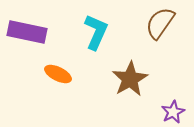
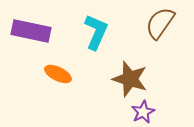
purple rectangle: moved 4 px right, 1 px up
brown star: rotated 24 degrees counterclockwise
purple star: moved 30 px left
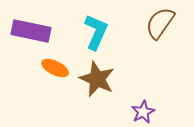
orange ellipse: moved 3 px left, 6 px up
brown star: moved 33 px left; rotated 6 degrees clockwise
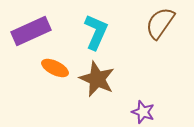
purple rectangle: rotated 36 degrees counterclockwise
purple star: rotated 25 degrees counterclockwise
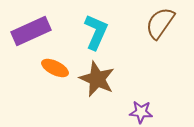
purple star: moved 2 px left; rotated 15 degrees counterclockwise
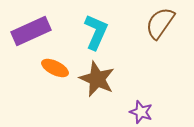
purple star: rotated 15 degrees clockwise
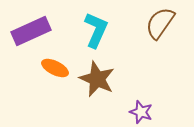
cyan L-shape: moved 2 px up
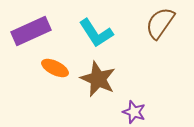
cyan L-shape: moved 3 px down; rotated 123 degrees clockwise
brown star: moved 1 px right
purple star: moved 7 px left
